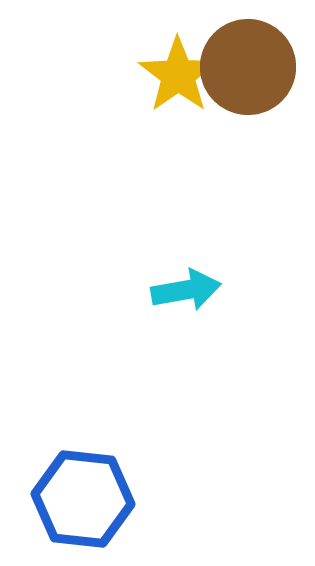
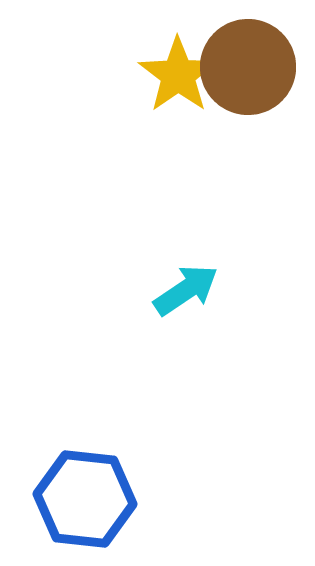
cyan arrow: rotated 24 degrees counterclockwise
blue hexagon: moved 2 px right
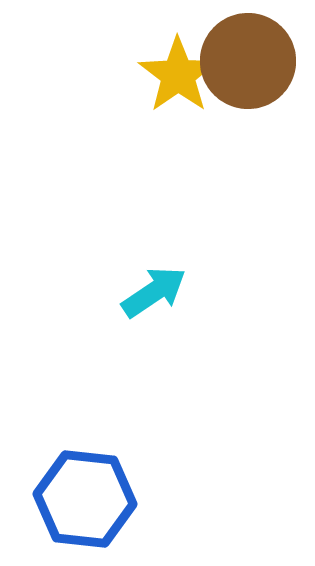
brown circle: moved 6 px up
cyan arrow: moved 32 px left, 2 px down
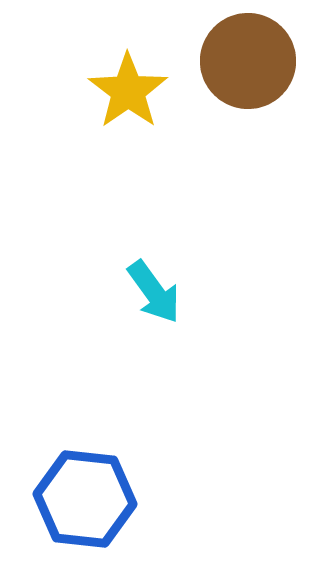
yellow star: moved 50 px left, 16 px down
cyan arrow: rotated 88 degrees clockwise
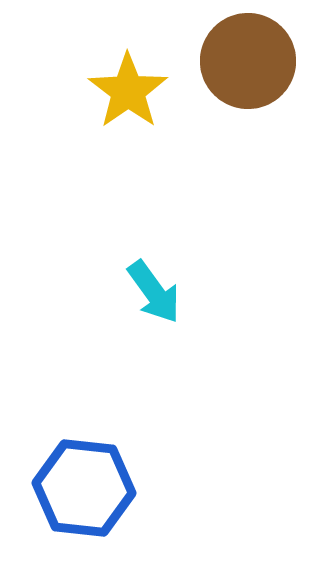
blue hexagon: moved 1 px left, 11 px up
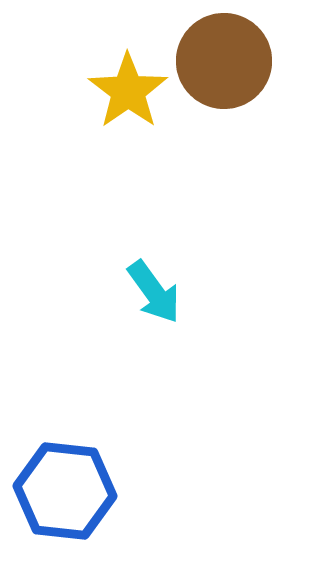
brown circle: moved 24 px left
blue hexagon: moved 19 px left, 3 px down
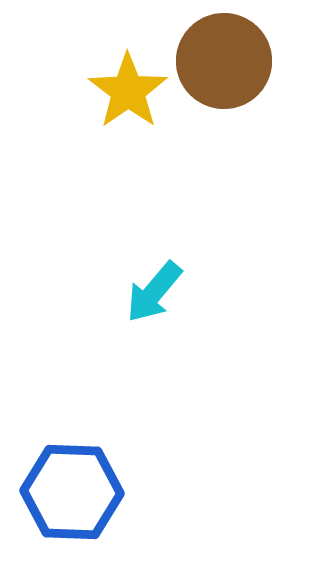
cyan arrow: rotated 76 degrees clockwise
blue hexagon: moved 7 px right, 1 px down; rotated 4 degrees counterclockwise
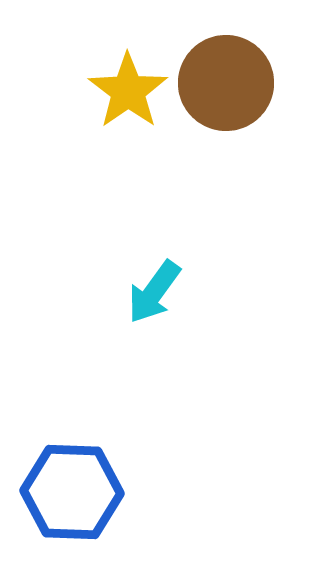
brown circle: moved 2 px right, 22 px down
cyan arrow: rotated 4 degrees counterclockwise
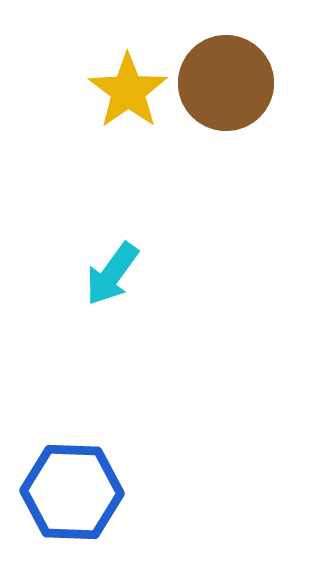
cyan arrow: moved 42 px left, 18 px up
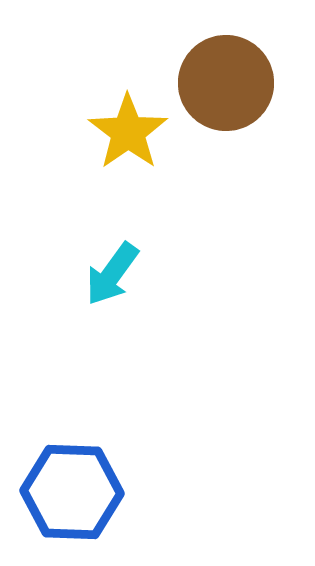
yellow star: moved 41 px down
